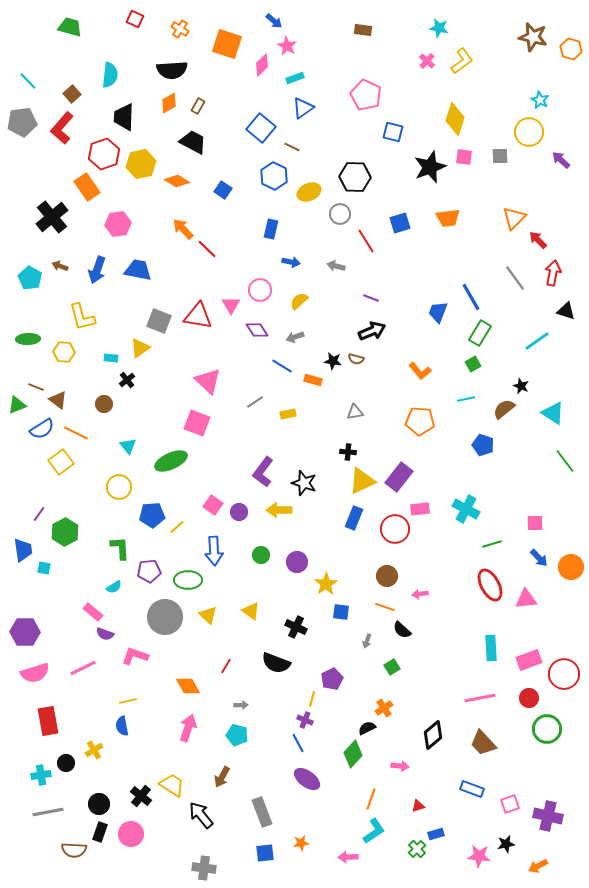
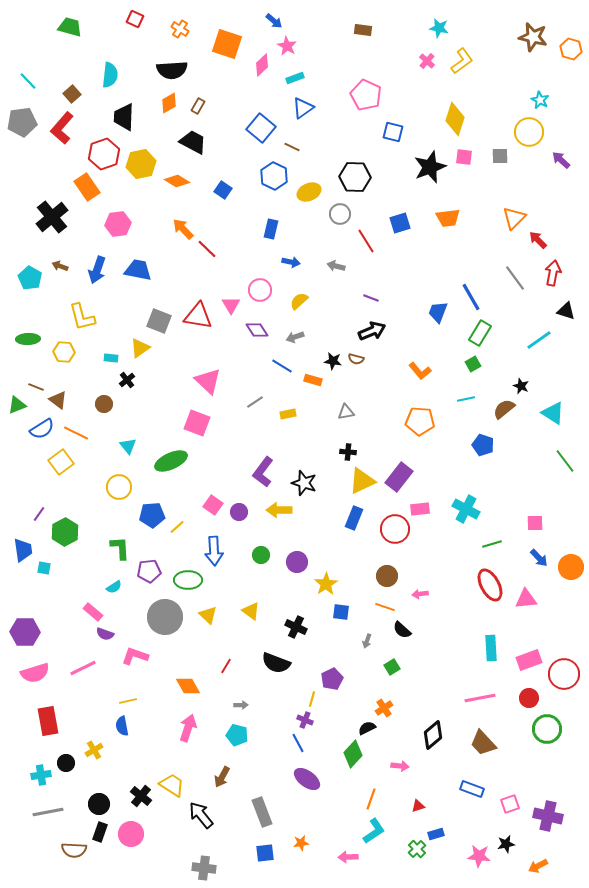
cyan line at (537, 341): moved 2 px right, 1 px up
gray triangle at (355, 412): moved 9 px left
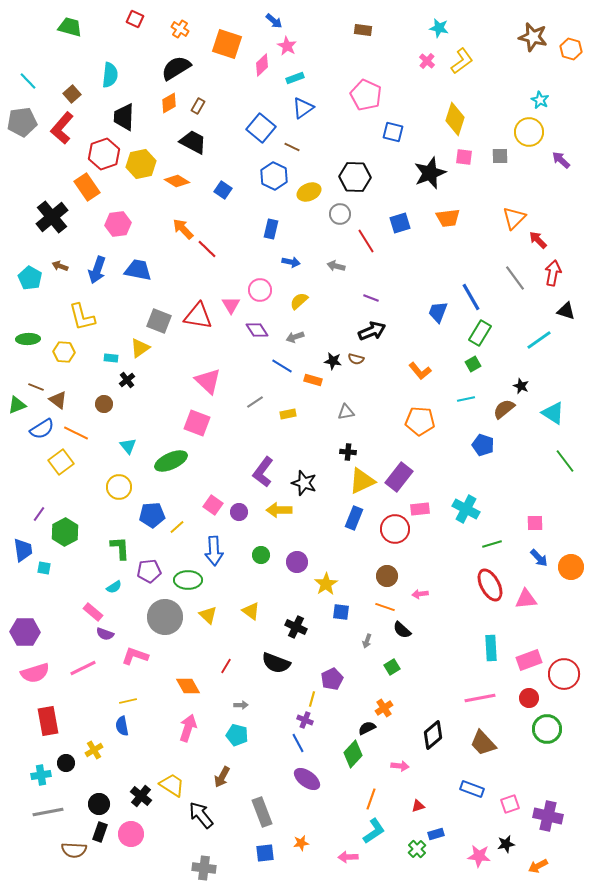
black semicircle at (172, 70): moved 4 px right, 2 px up; rotated 152 degrees clockwise
black star at (430, 167): moved 6 px down
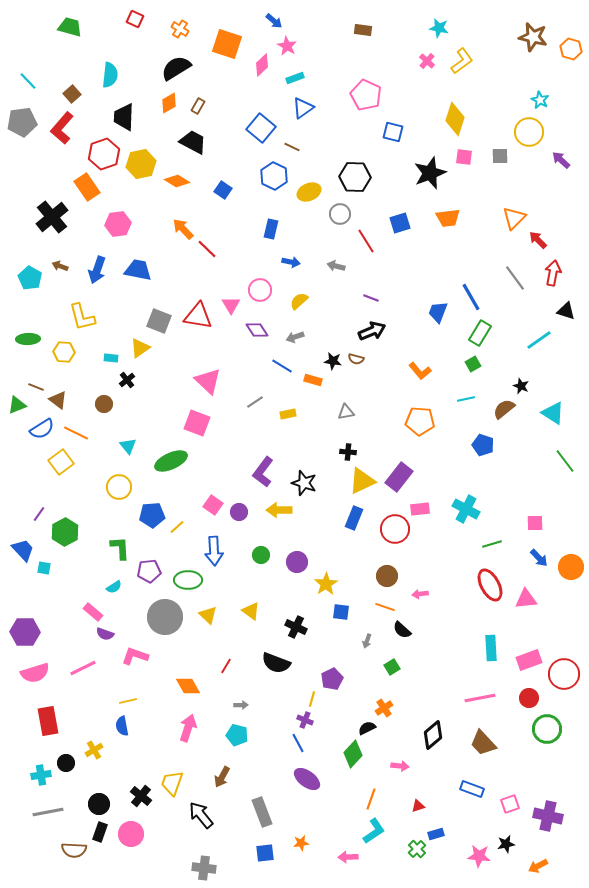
blue trapezoid at (23, 550): rotated 35 degrees counterclockwise
yellow trapezoid at (172, 785): moved 2 px up; rotated 104 degrees counterclockwise
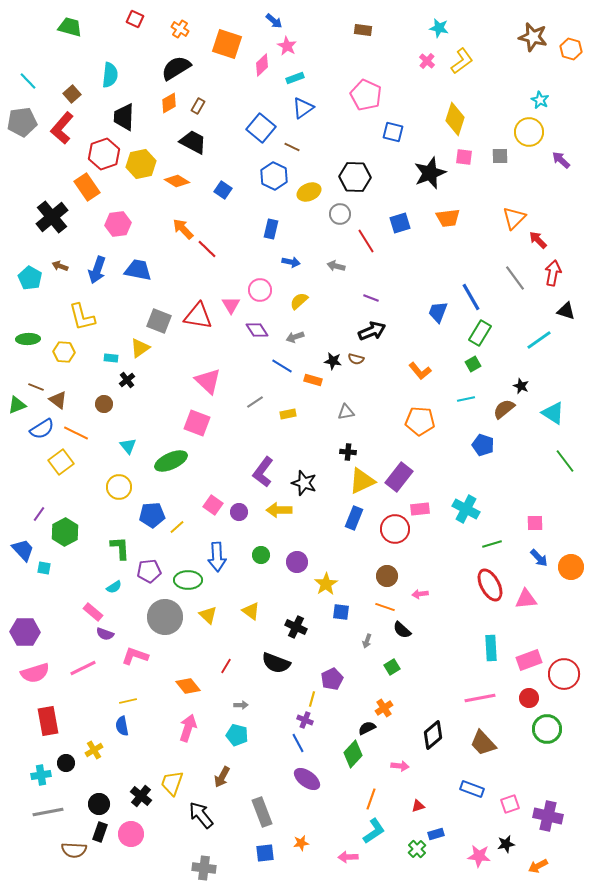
blue arrow at (214, 551): moved 3 px right, 6 px down
orange diamond at (188, 686): rotated 10 degrees counterclockwise
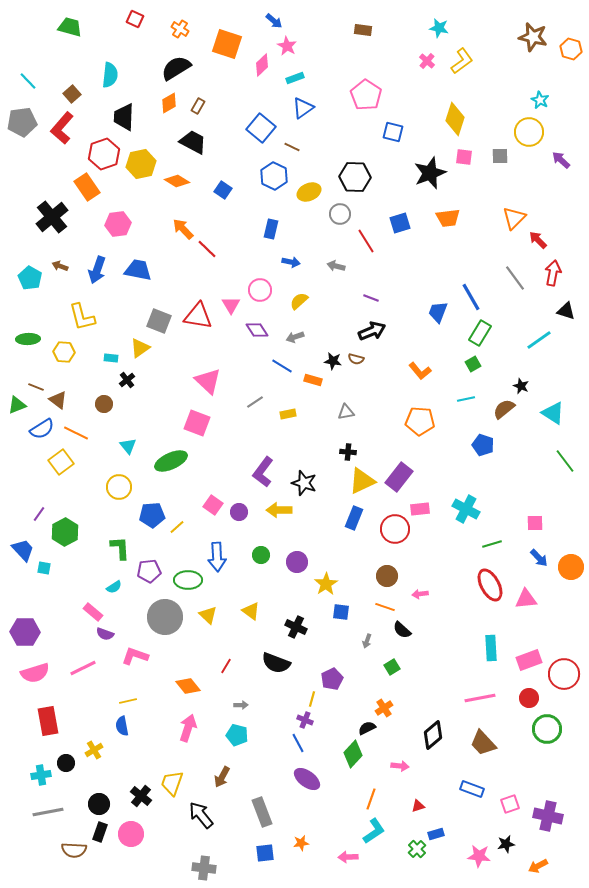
pink pentagon at (366, 95): rotated 8 degrees clockwise
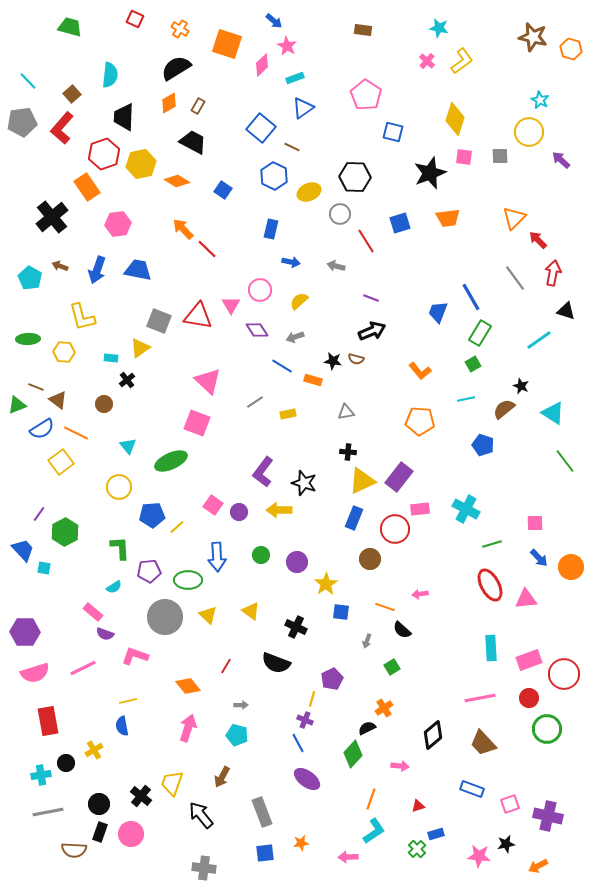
brown circle at (387, 576): moved 17 px left, 17 px up
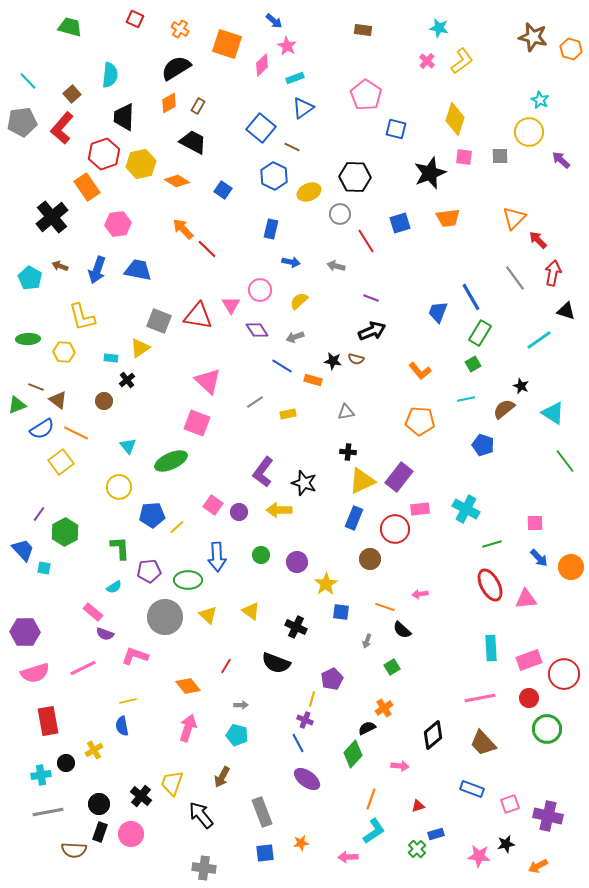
blue square at (393, 132): moved 3 px right, 3 px up
brown circle at (104, 404): moved 3 px up
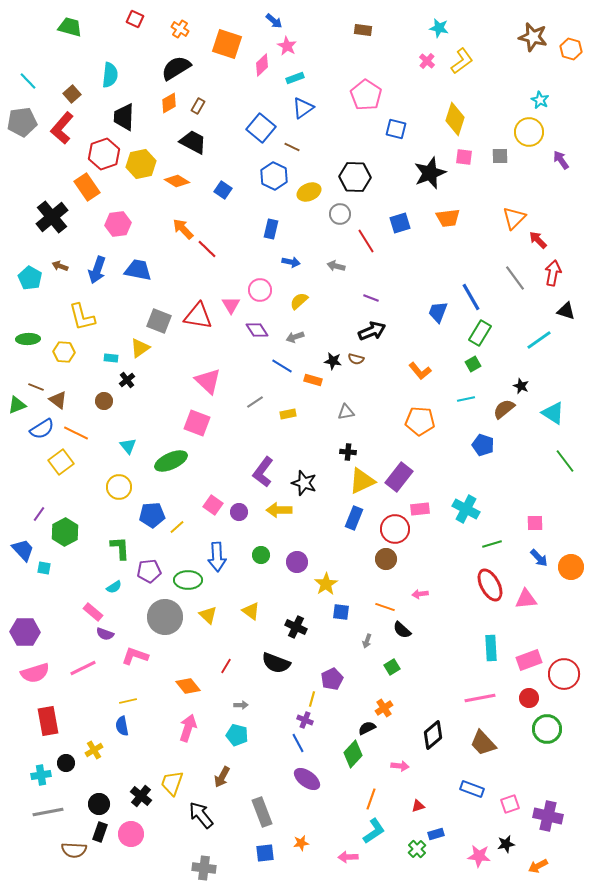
purple arrow at (561, 160): rotated 12 degrees clockwise
brown circle at (370, 559): moved 16 px right
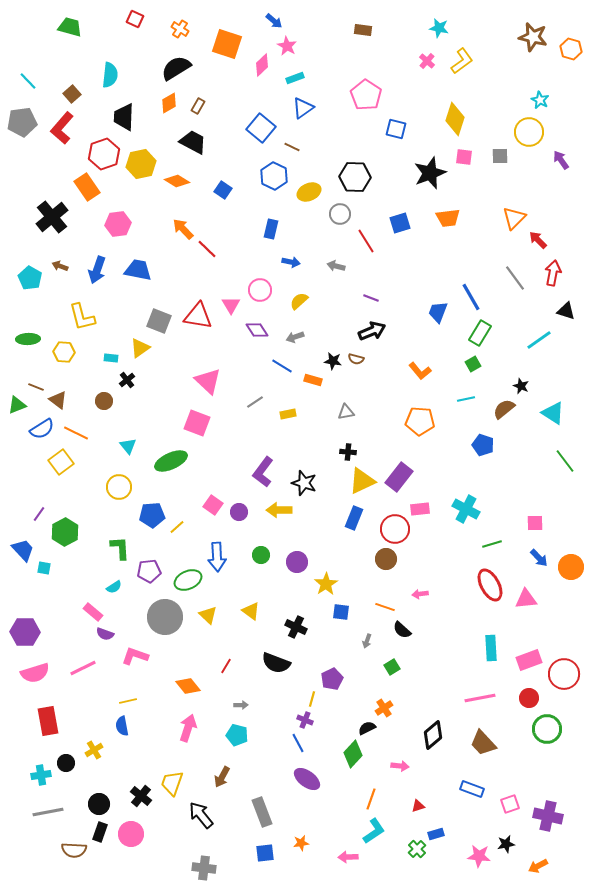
green ellipse at (188, 580): rotated 24 degrees counterclockwise
